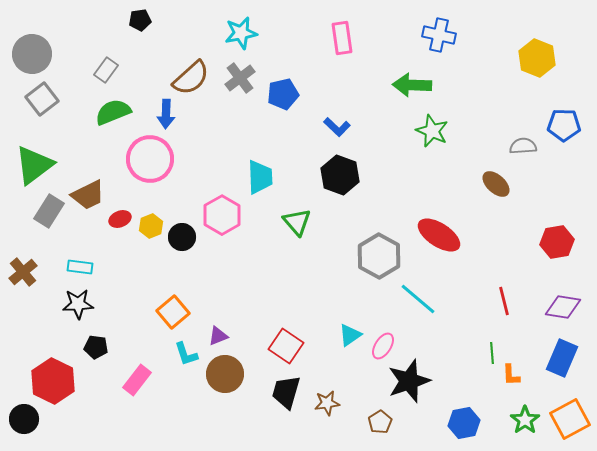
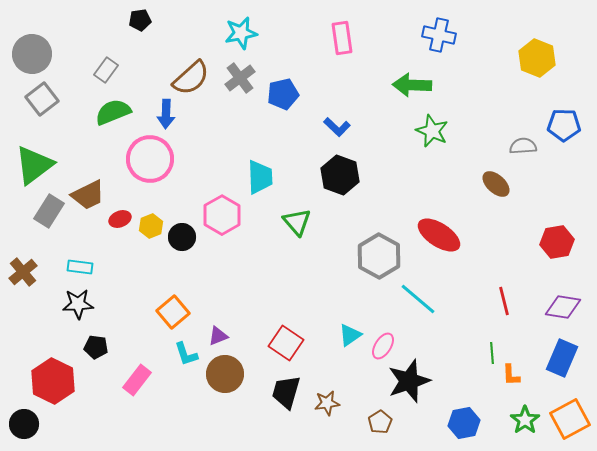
red square at (286, 346): moved 3 px up
black circle at (24, 419): moved 5 px down
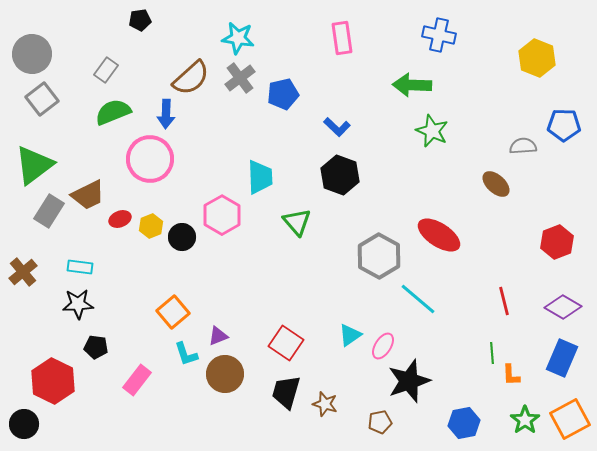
cyan star at (241, 33): moved 3 px left, 5 px down; rotated 20 degrees clockwise
red hexagon at (557, 242): rotated 12 degrees counterclockwise
purple diamond at (563, 307): rotated 21 degrees clockwise
brown star at (327, 403): moved 2 px left, 1 px down; rotated 25 degrees clockwise
brown pentagon at (380, 422): rotated 20 degrees clockwise
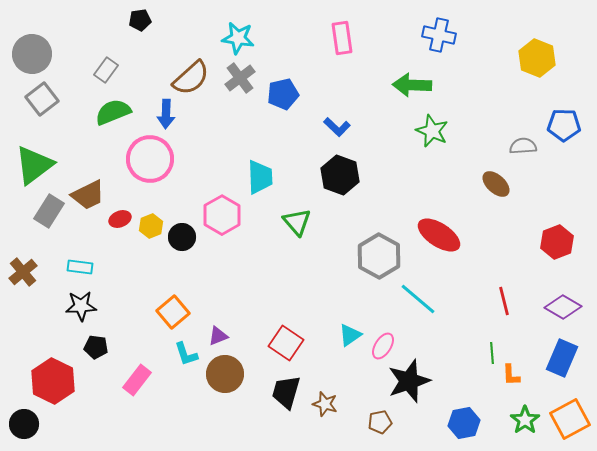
black star at (78, 304): moved 3 px right, 2 px down
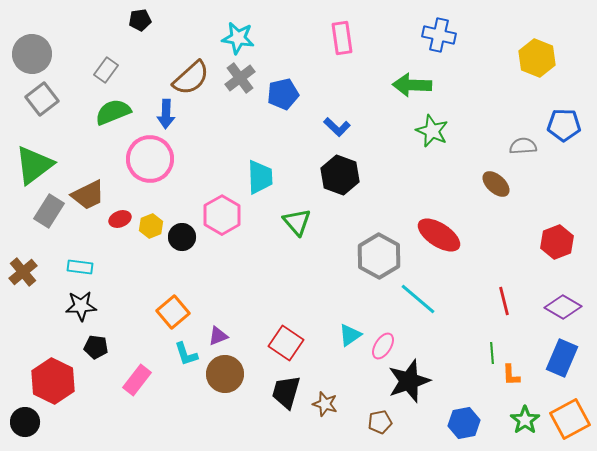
black circle at (24, 424): moved 1 px right, 2 px up
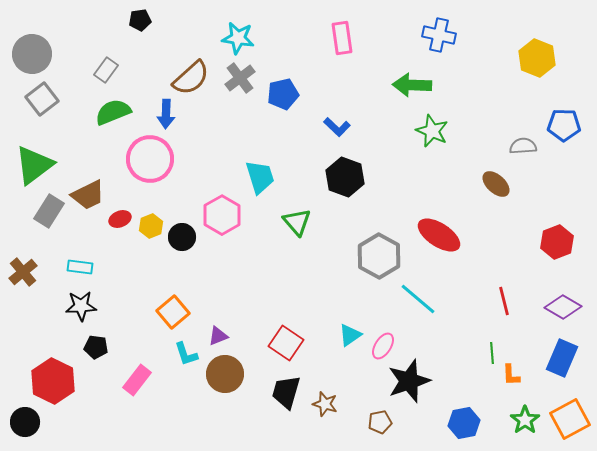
black hexagon at (340, 175): moved 5 px right, 2 px down
cyan trapezoid at (260, 177): rotated 15 degrees counterclockwise
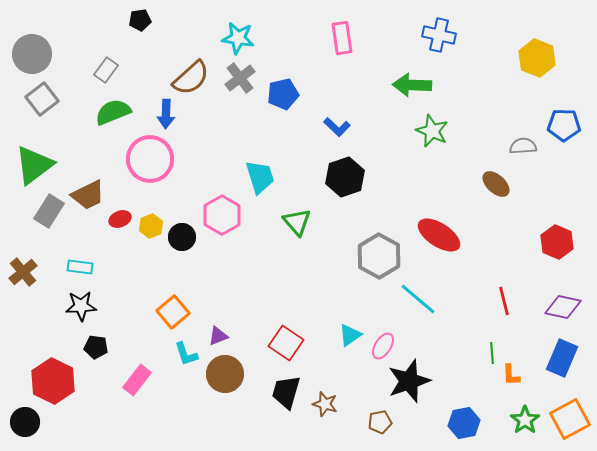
black hexagon at (345, 177): rotated 21 degrees clockwise
red hexagon at (557, 242): rotated 16 degrees counterclockwise
purple diamond at (563, 307): rotated 18 degrees counterclockwise
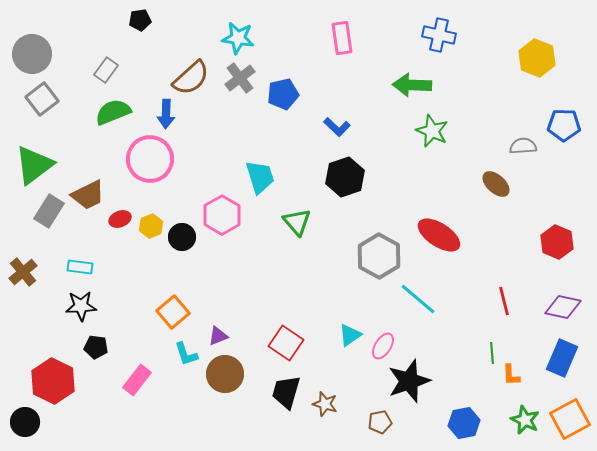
green star at (525, 420): rotated 12 degrees counterclockwise
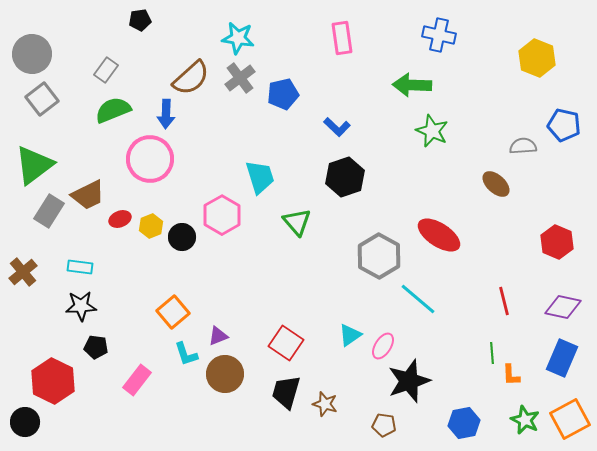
green semicircle at (113, 112): moved 2 px up
blue pentagon at (564, 125): rotated 12 degrees clockwise
brown pentagon at (380, 422): moved 4 px right, 3 px down; rotated 20 degrees clockwise
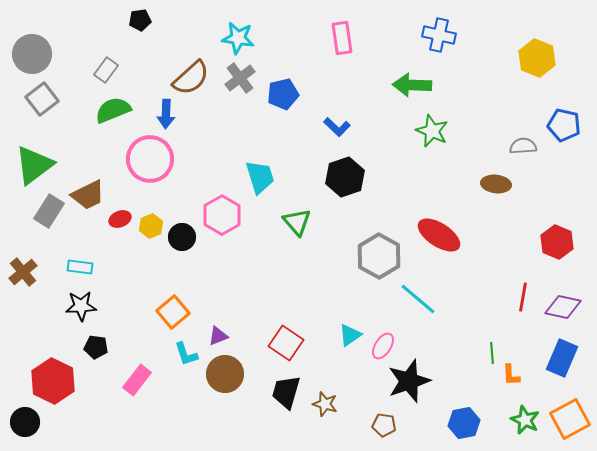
brown ellipse at (496, 184): rotated 36 degrees counterclockwise
red line at (504, 301): moved 19 px right, 4 px up; rotated 24 degrees clockwise
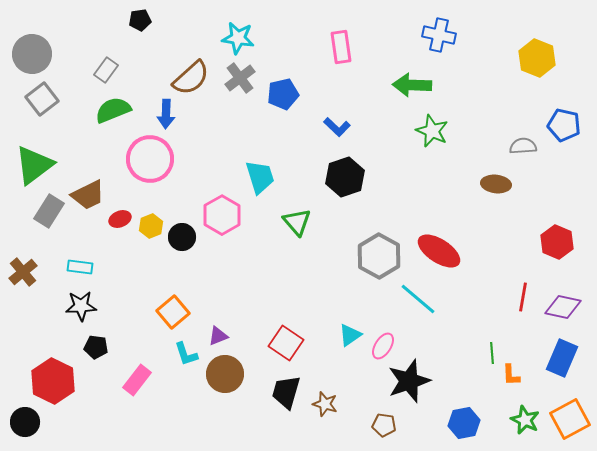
pink rectangle at (342, 38): moved 1 px left, 9 px down
red ellipse at (439, 235): moved 16 px down
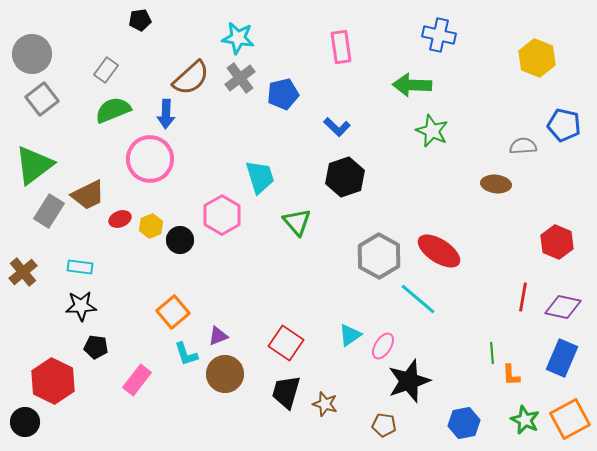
black circle at (182, 237): moved 2 px left, 3 px down
